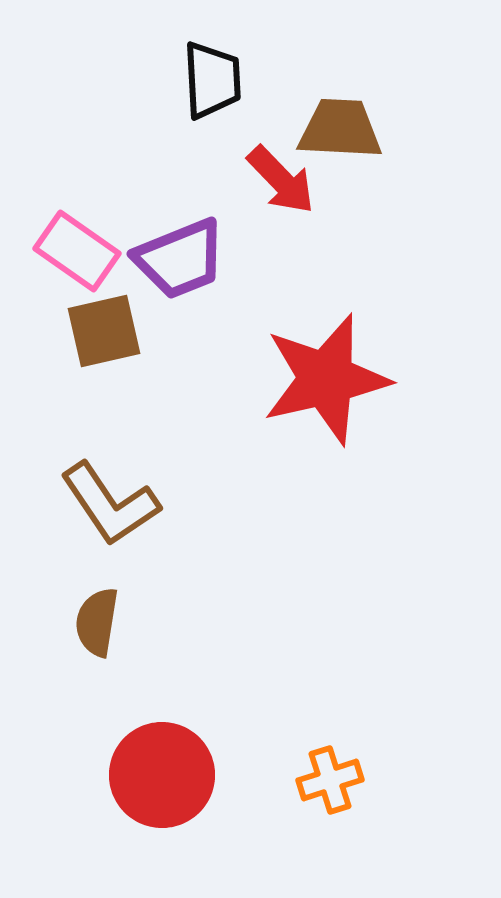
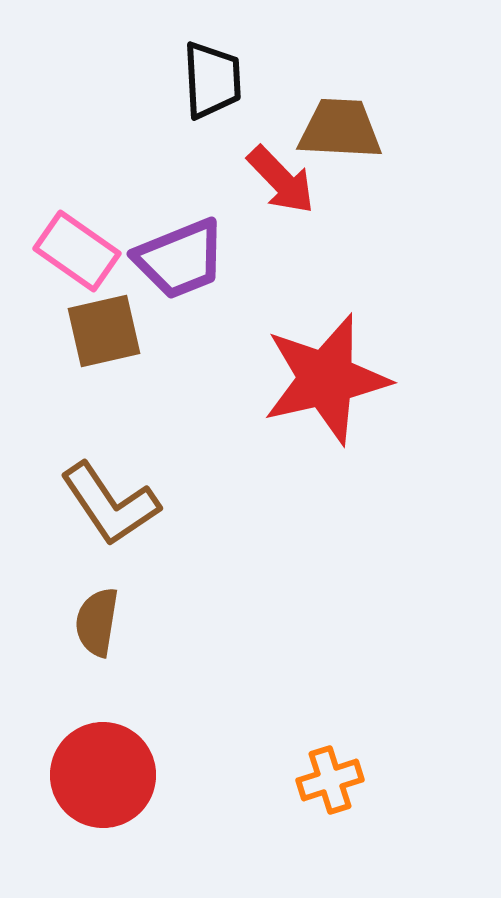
red circle: moved 59 px left
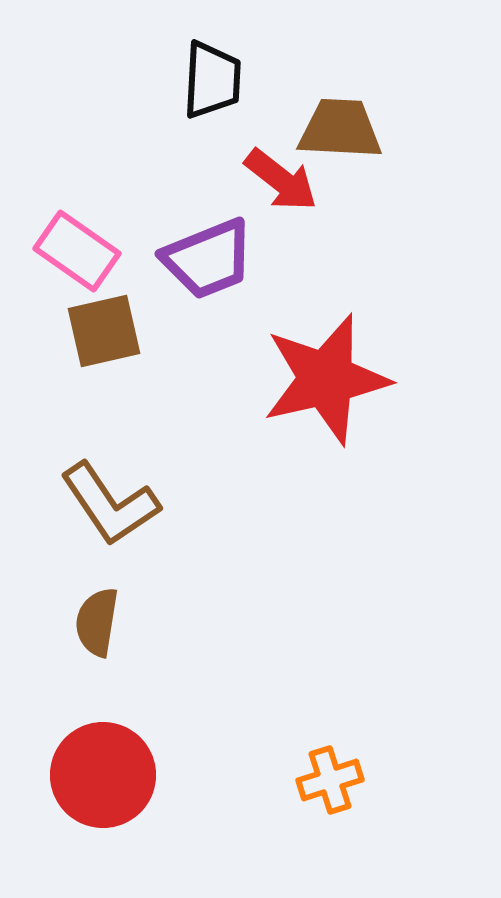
black trapezoid: rotated 6 degrees clockwise
red arrow: rotated 8 degrees counterclockwise
purple trapezoid: moved 28 px right
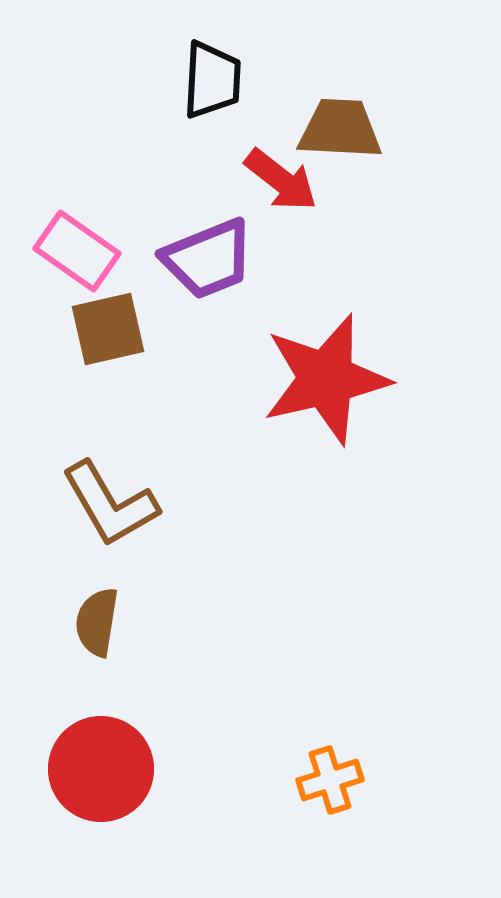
brown square: moved 4 px right, 2 px up
brown L-shape: rotated 4 degrees clockwise
red circle: moved 2 px left, 6 px up
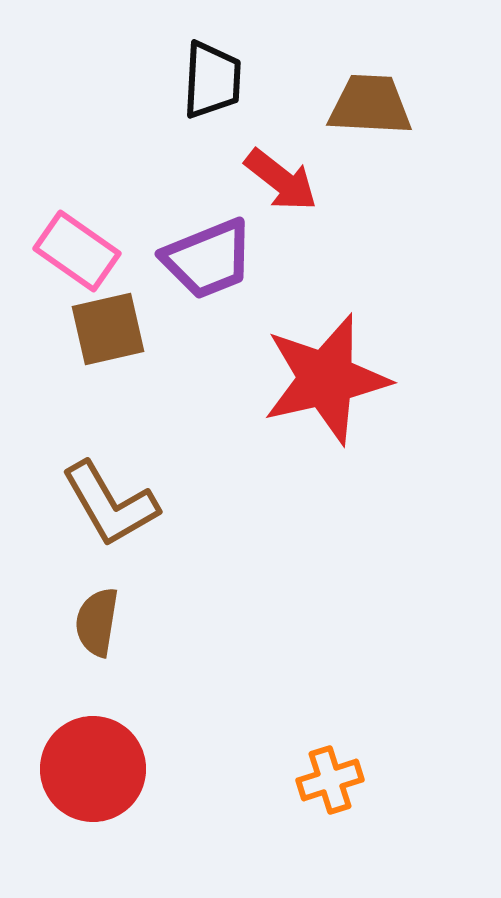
brown trapezoid: moved 30 px right, 24 px up
red circle: moved 8 px left
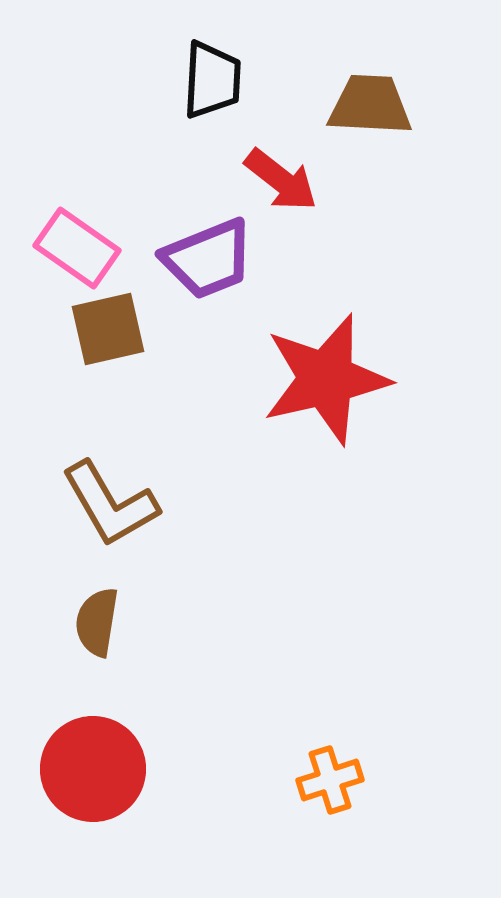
pink rectangle: moved 3 px up
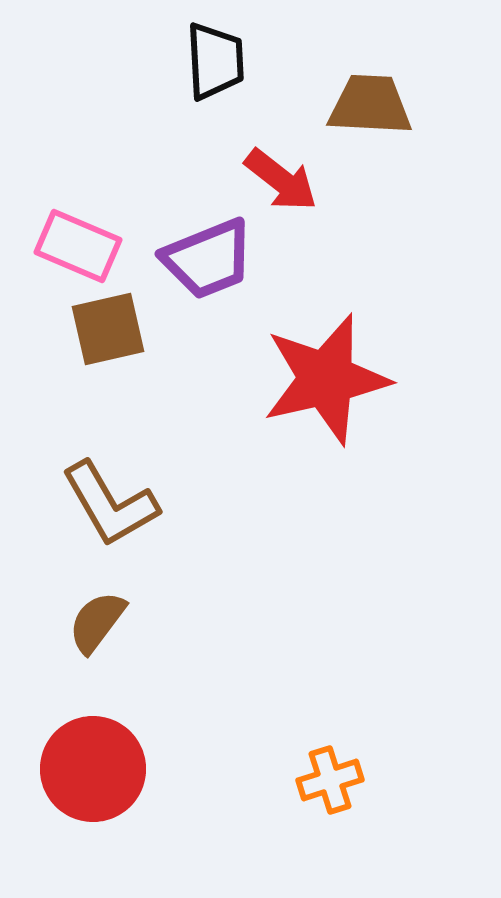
black trapezoid: moved 3 px right, 19 px up; rotated 6 degrees counterclockwise
pink rectangle: moved 1 px right, 2 px up; rotated 12 degrees counterclockwise
brown semicircle: rotated 28 degrees clockwise
